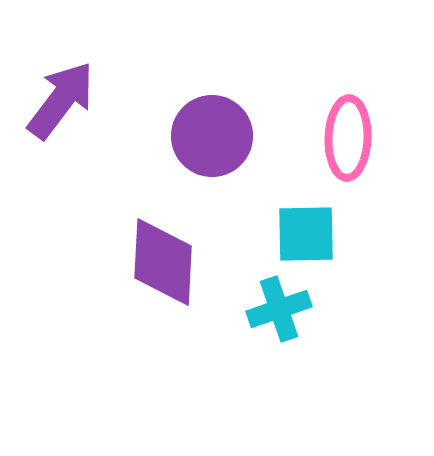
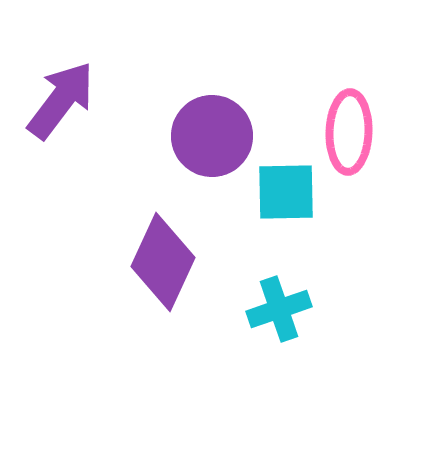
pink ellipse: moved 1 px right, 6 px up
cyan square: moved 20 px left, 42 px up
purple diamond: rotated 22 degrees clockwise
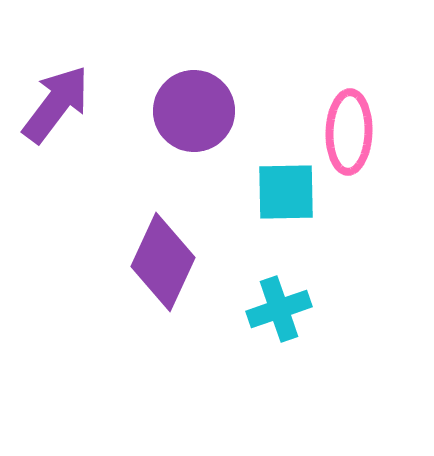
purple arrow: moved 5 px left, 4 px down
purple circle: moved 18 px left, 25 px up
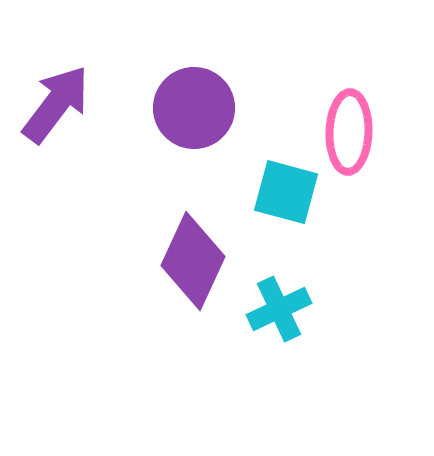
purple circle: moved 3 px up
cyan square: rotated 16 degrees clockwise
purple diamond: moved 30 px right, 1 px up
cyan cross: rotated 6 degrees counterclockwise
